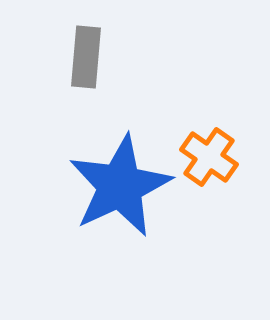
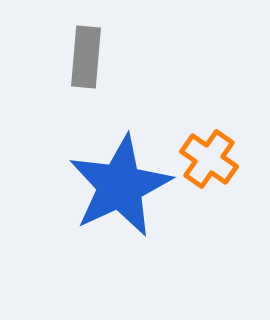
orange cross: moved 2 px down
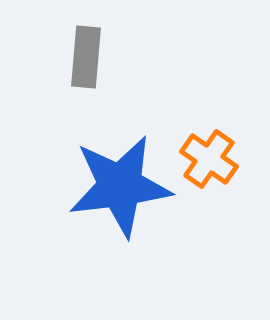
blue star: rotated 18 degrees clockwise
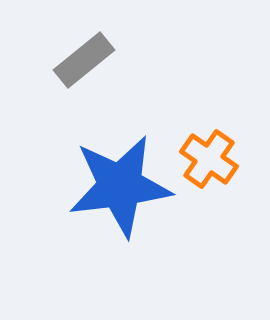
gray rectangle: moved 2 px left, 3 px down; rotated 46 degrees clockwise
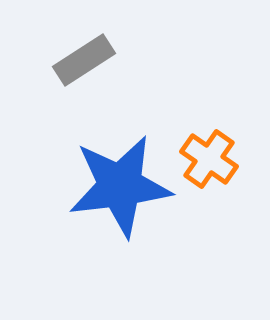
gray rectangle: rotated 6 degrees clockwise
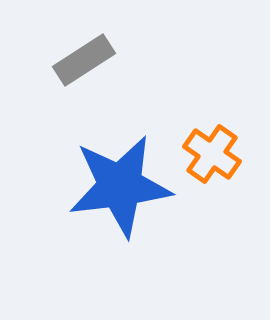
orange cross: moved 3 px right, 5 px up
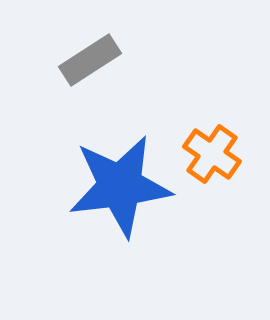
gray rectangle: moved 6 px right
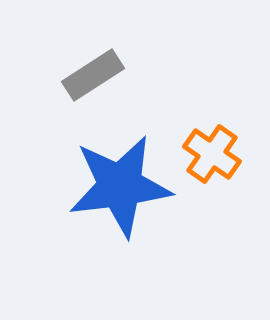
gray rectangle: moved 3 px right, 15 px down
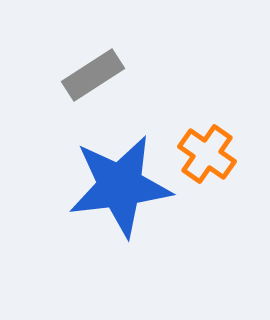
orange cross: moved 5 px left
